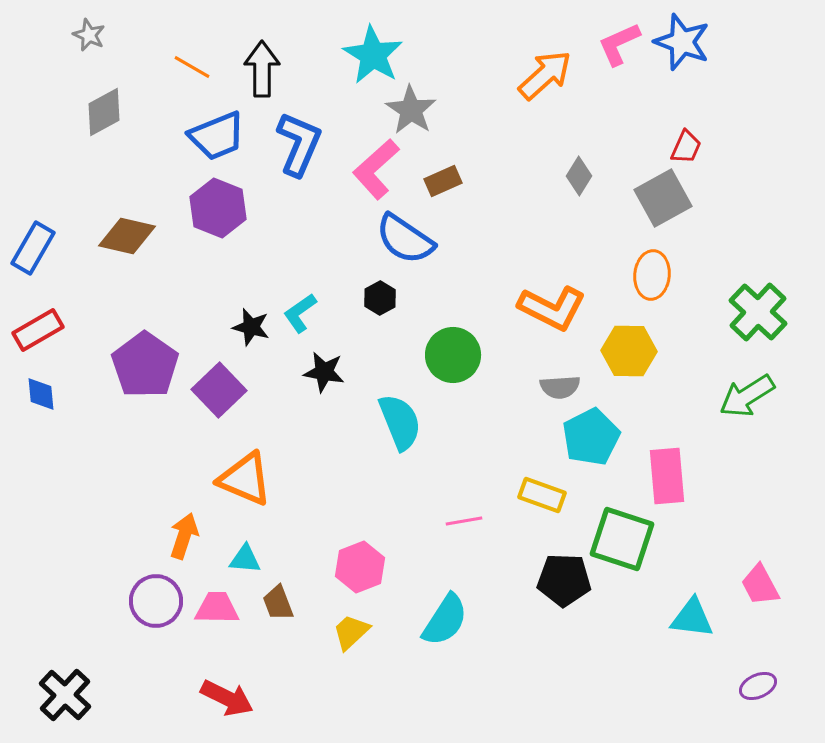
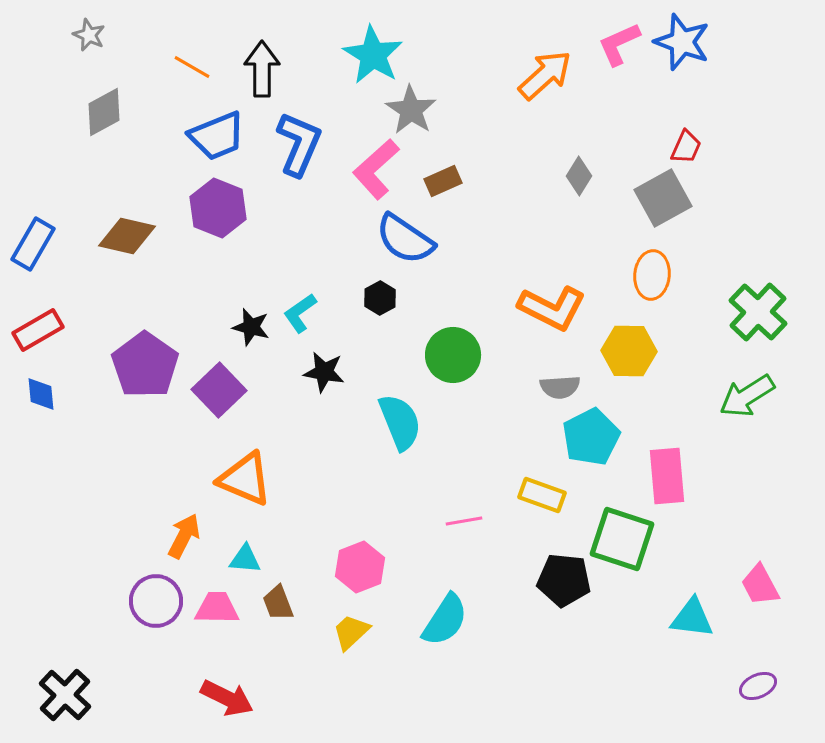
blue rectangle at (33, 248): moved 4 px up
orange arrow at (184, 536): rotated 9 degrees clockwise
black pentagon at (564, 580): rotated 4 degrees clockwise
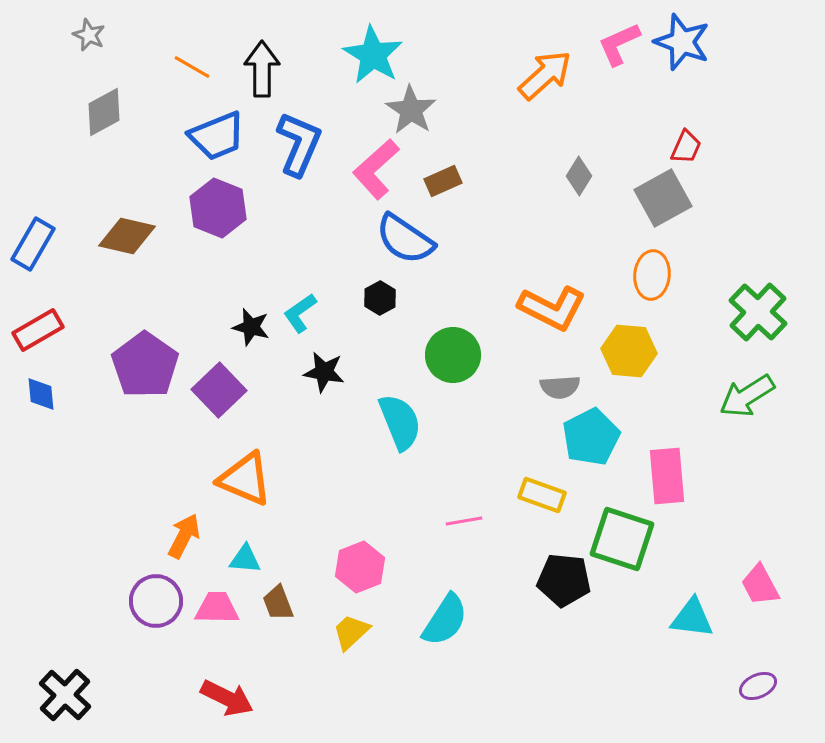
yellow hexagon at (629, 351): rotated 4 degrees clockwise
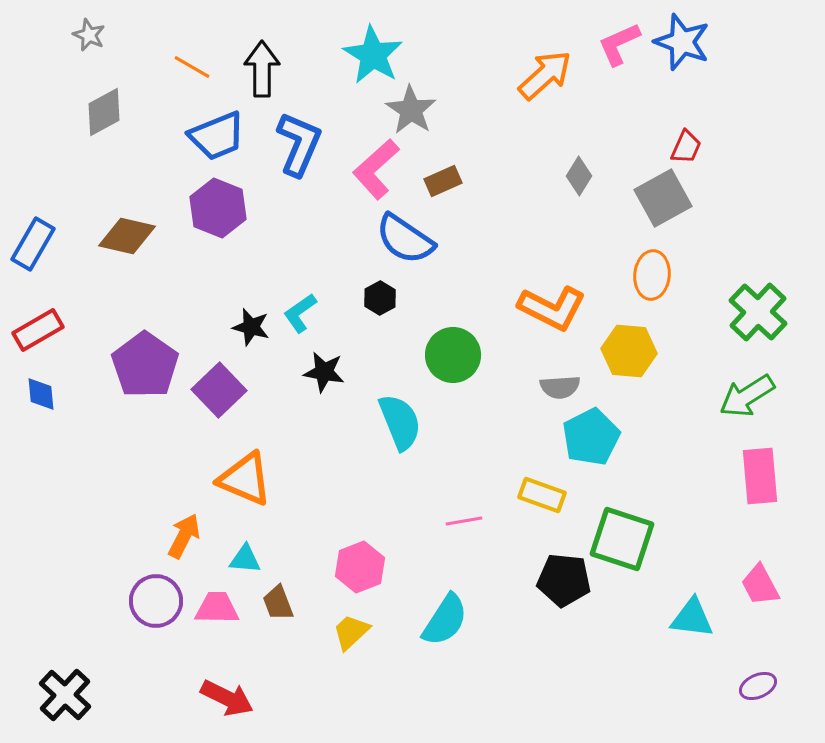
pink rectangle at (667, 476): moved 93 px right
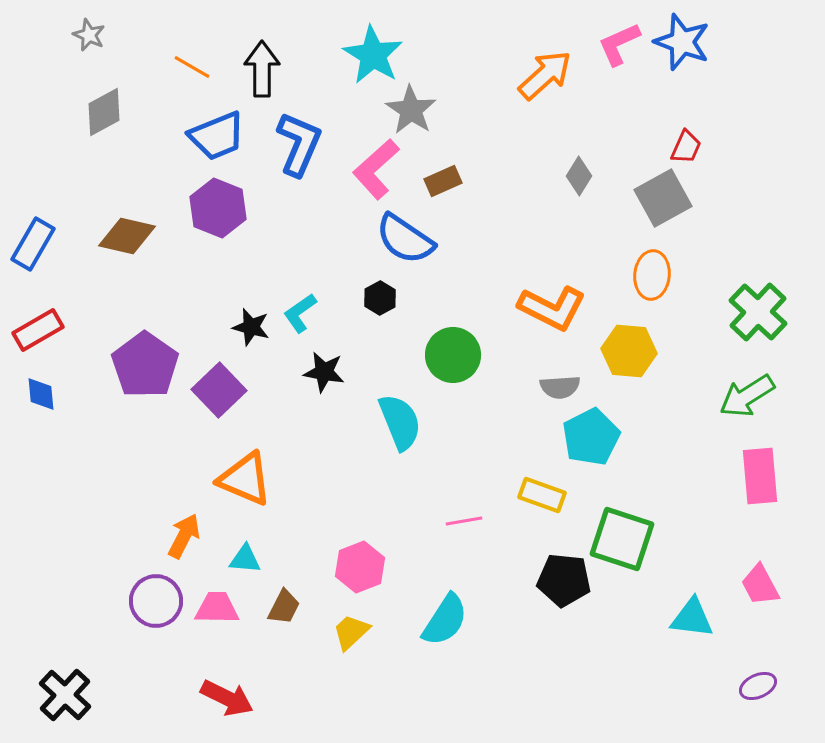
brown trapezoid at (278, 603): moved 6 px right, 4 px down; rotated 132 degrees counterclockwise
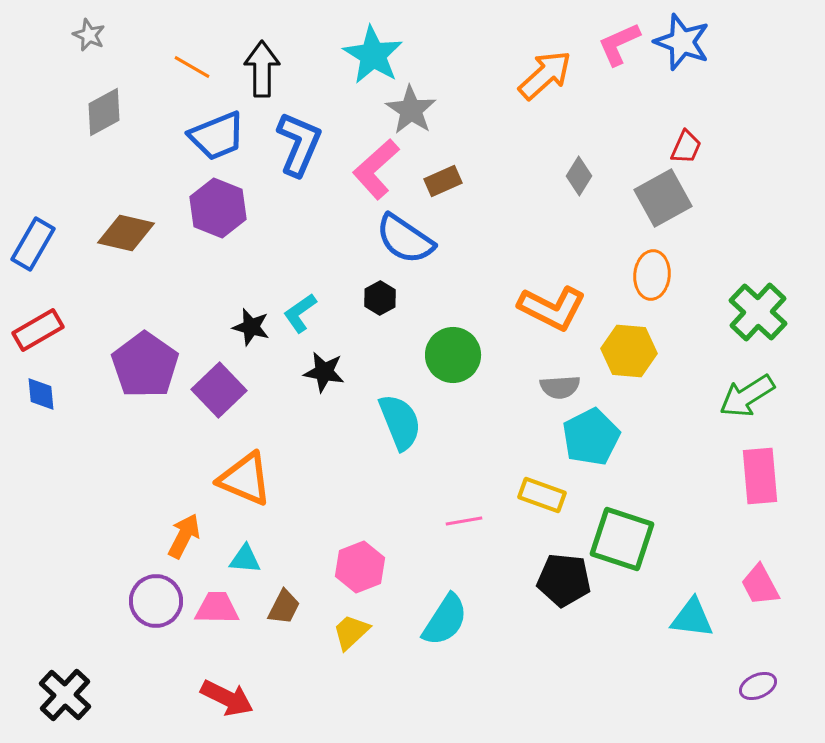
brown diamond at (127, 236): moved 1 px left, 3 px up
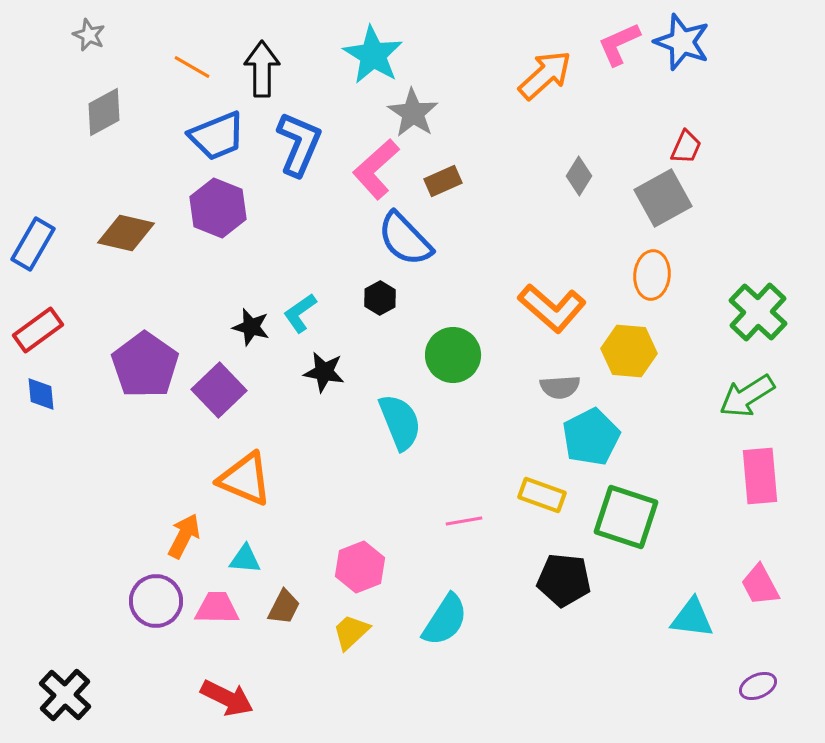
gray star at (411, 110): moved 2 px right, 3 px down
blue semicircle at (405, 239): rotated 12 degrees clockwise
orange L-shape at (552, 308): rotated 14 degrees clockwise
red rectangle at (38, 330): rotated 6 degrees counterclockwise
green square at (622, 539): moved 4 px right, 22 px up
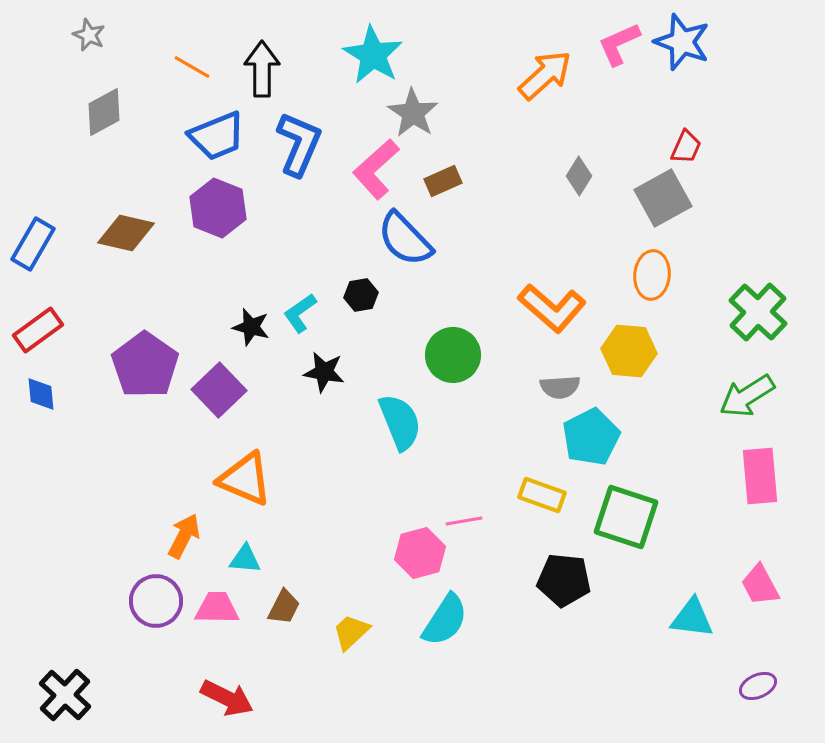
black hexagon at (380, 298): moved 19 px left, 3 px up; rotated 20 degrees clockwise
pink hexagon at (360, 567): moved 60 px right, 14 px up; rotated 6 degrees clockwise
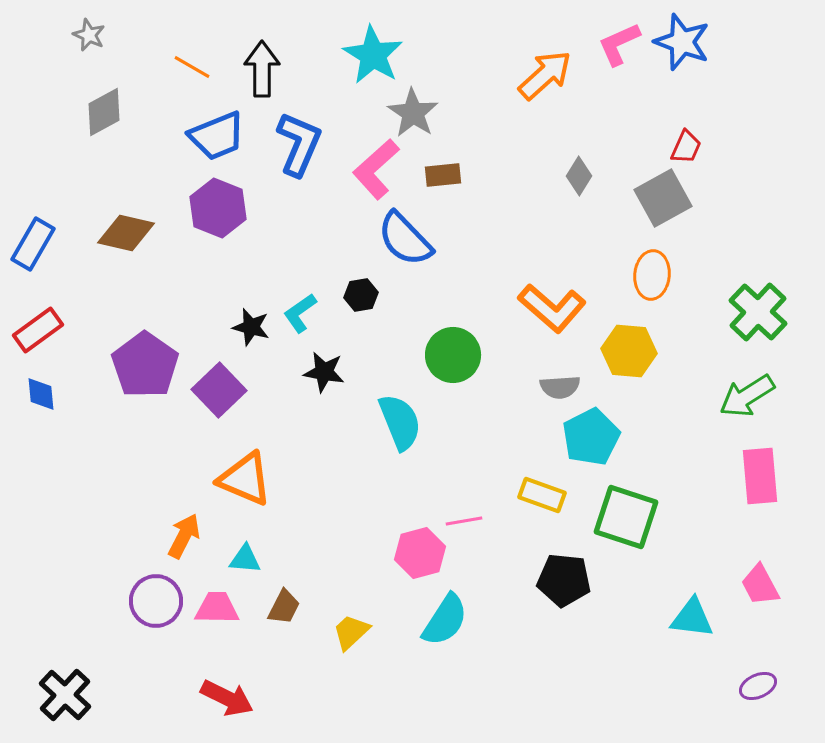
brown rectangle at (443, 181): moved 6 px up; rotated 18 degrees clockwise
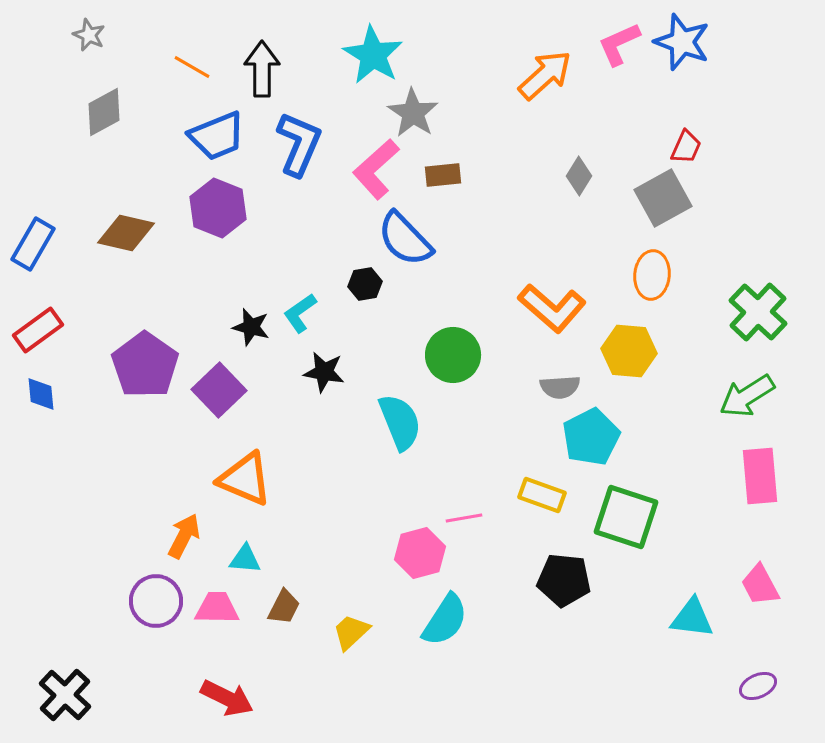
black hexagon at (361, 295): moved 4 px right, 11 px up
pink line at (464, 521): moved 3 px up
